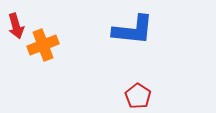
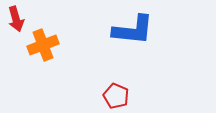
red arrow: moved 7 px up
red pentagon: moved 22 px left; rotated 10 degrees counterclockwise
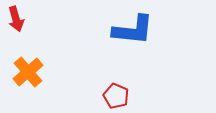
orange cross: moved 15 px left, 27 px down; rotated 20 degrees counterclockwise
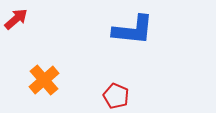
red arrow: rotated 115 degrees counterclockwise
orange cross: moved 16 px right, 8 px down
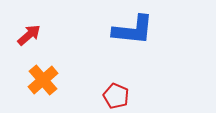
red arrow: moved 13 px right, 16 px down
orange cross: moved 1 px left
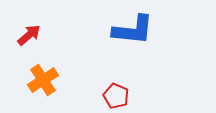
orange cross: rotated 8 degrees clockwise
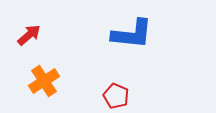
blue L-shape: moved 1 px left, 4 px down
orange cross: moved 1 px right, 1 px down
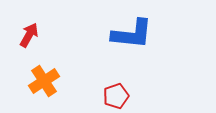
red arrow: rotated 20 degrees counterclockwise
red pentagon: rotated 30 degrees clockwise
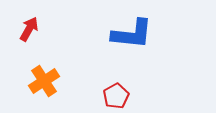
red arrow: moved 6 px up
red pentagon: rotated 10 degrees counterclockwise
